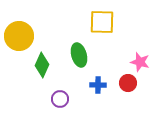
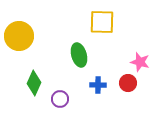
green diamond: moved 8 px left, 18 px down
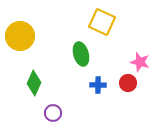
yellow square: rotated 24 degrees clockwise
yellow circle: moved 1 px right
green ellipse: moved 2 px right, 1 px up
purple circle: moved 7 px left, 14 px down
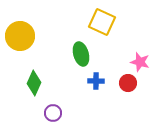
blue cross: moved 2 px left, 4 px up
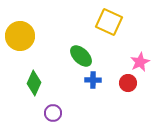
yellow square: moved 7 px right
green ellipse: moved 2 px down; rotated 30 degrees counterclockwise
pink star: rotated 30 degrees clockwise
blue cross: moved 3 px left, 1 px up
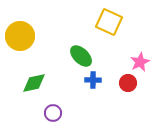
green diamond: rotated 55 degrees clockwise
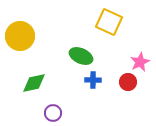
green ellipse: rotated 20 degrees counterclockwise
red circle: moved 1 px up
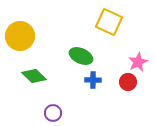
pink star: moved 2 px left
green diamond: moved 7 px up; rotated 55 degrees clockwise
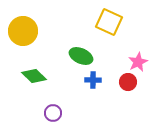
yellow circle: moved 3 px right, 5 px up
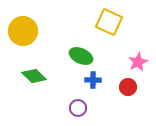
red circle: moved 5 px down
purple circle: moved 25 px right, 5 px up
